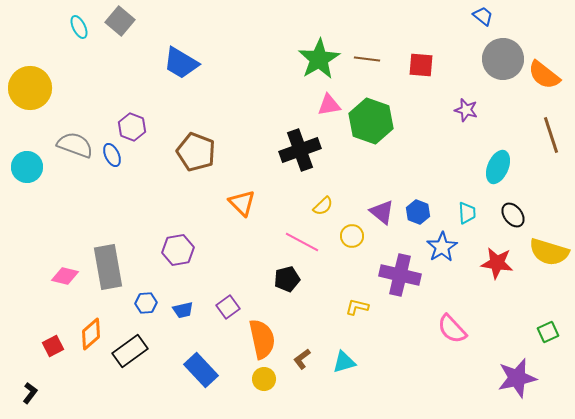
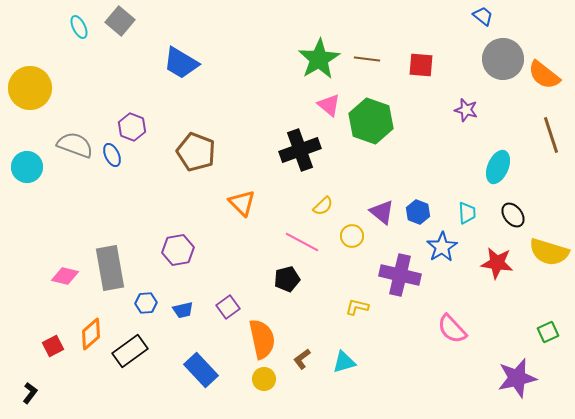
pink triangle at (329, 105): rotated 50 degrees clockwise
gray rectangle at (108, 267): moved 2 px right, 1 px down
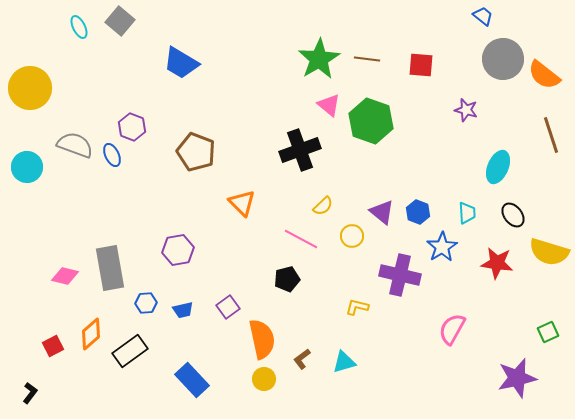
pink line at (302, 242): moved 1 px left, 3 px up
pink semicircle at (452, 329): rotated 72 degrees clockwise
blue rectangle at (201, 370): moved 9 px left, 10 px down
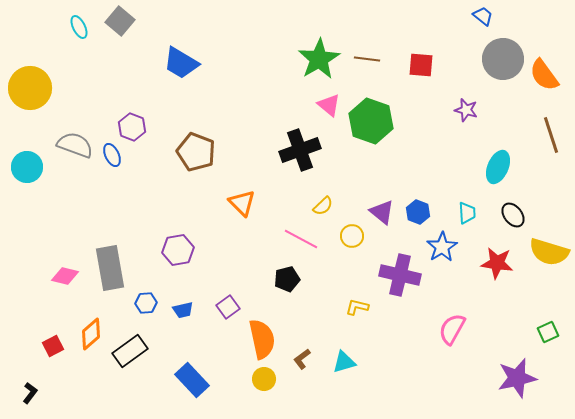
orange semicircle at (544, 75): rotated 16 degrees clockwise
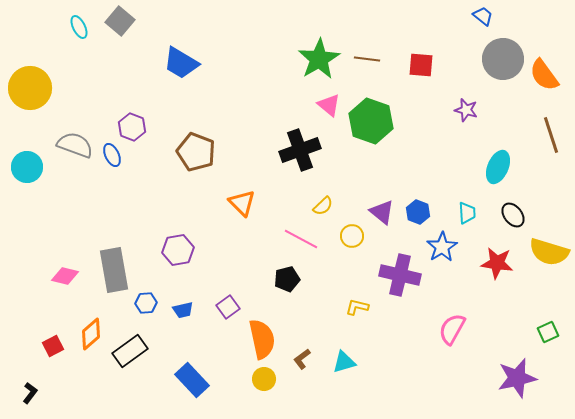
gray rectangle at (110, 268): moved 4 px right, 2 px down
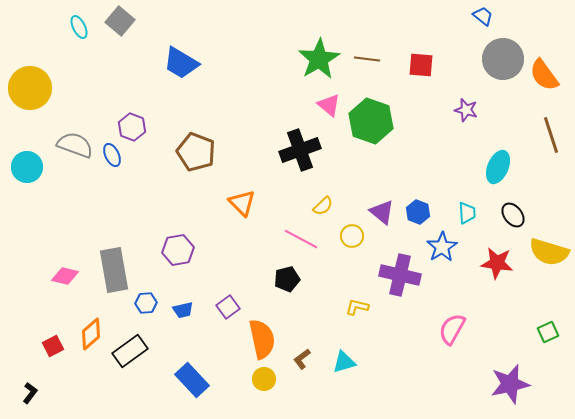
purple star at (517, 378): moved 7 px left, 6 px down
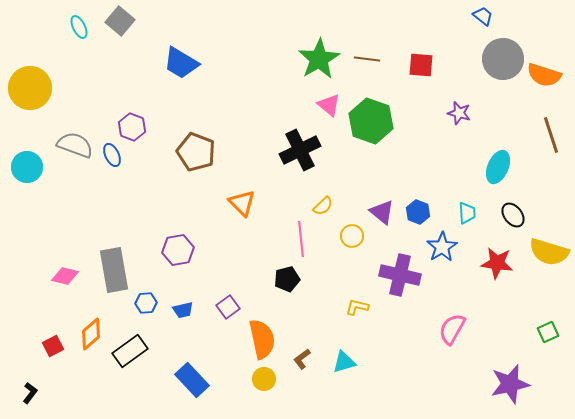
orange semicircle at (544, 75): rotated 36 degrees counterclockwise
purple star at (466, 110): moved 7 px left, 3 px down
black cross at (300, 150): rotated 6 degrees counterclockwise
pink line at (301, 239): rotated 56 degrees clockwise
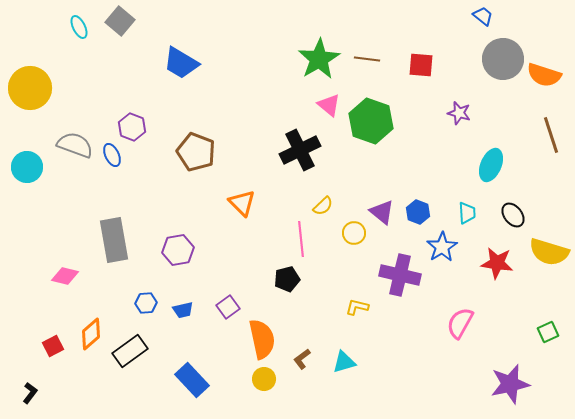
cyan ellipse at (498, 167): moved 7 px left, 2 px up
yellow circle at (352, 236): moved 2 px right, 3 px up
gray rectangle at (114, 270): moved 30 px up
pink semicircle at (452, 329): moved 8 px right, 6 px up
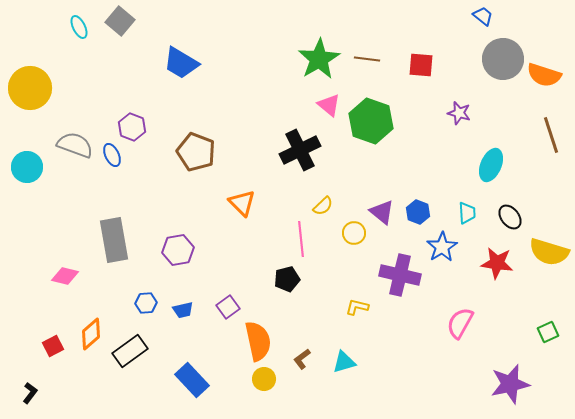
black ellipse at (513, 215): moved 3 px left, 2 px down
orange semicircle at (262, 339): moved 4 px left, 2 px down
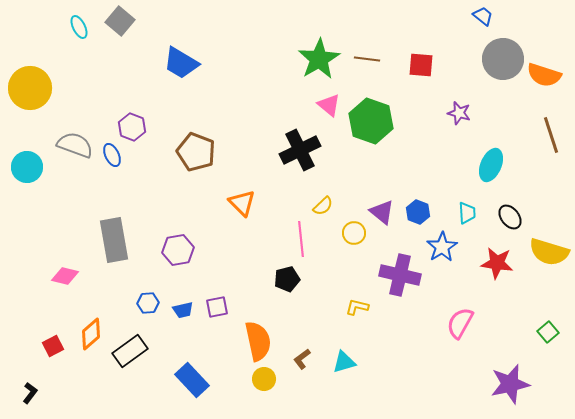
blue hexagon at (146, 303): moved 2 px right
purple square at (228, 307): moved 11 px left; rotated 25 degrees clockwise
green square at (548, 332): rotated 15 degrees counterclockwise
